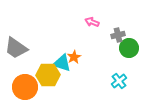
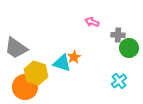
gray cross: rotated 16 degrees clockwise
yellow hexagon: moved 12 px left, 2 px up; rotated 20 degrees clockwise
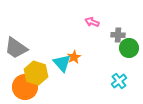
cyan triangle: rotated 30 degrees clockwise
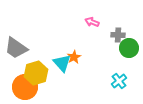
yellow hexagon: rotated 25 degrees clockwise
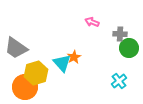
gray cross: moved 2 px right, 1 px up
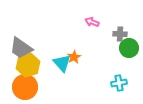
gray trapezoid: moved 5 px right
yellow hexagon: moved 8 px left, 8 px up
cyan cross: moved 2 px down; rotated 28 degrees clockwise
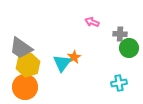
cyan triangle: rotated 18 degrees clockwise
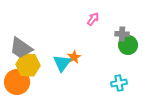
pink arrow: moved 1 px right, 3 px up; rotated 104 degrees clockwise
gray cross: moved 2 px right
green circle: moved 1 px left, 3 px up
yellow hexagon: rotated 20 degrees clockwise
orange circle: moved 8 px left, 5 px up
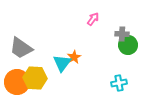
yellow hexagon: moved 7 px right, 13 px down
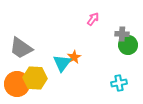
orange circle: moved 2 px down
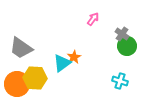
gray cross: rotated 32 degrees clockwise
green circle: moved 1 px left, 1 px down
cyan triangle: rotated 18 degrees clockwise
cyan cross: moved 1 px right, 2 px up; rotated 28 degrees clockwise
